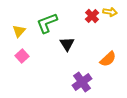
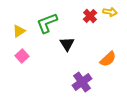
red cross: moved 2 px left
yellow triangle: rotated 16 degrees clockwise
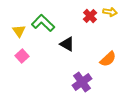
green L-shape: moved 4 px left; rotated 65 degrees clockwise
yellow triangle: rotated 32 degrees counterclockwise
black triangle: rotated 28 degrees counterclockwise
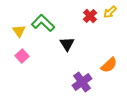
yellow arrow: rotated 128 degrees clockwise
black triangle: rotated 28 degrees clockwise
orange semicircle: moved 1 px right, 6 px down
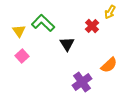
yellow arrow: rotated 16 degrees counterclockwise
red cross: moved 2 px right, 10 px down
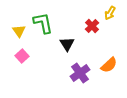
yellow arrow: moved 1 px down
green L-shape: rotated 35 degrees clockwise
purple cross: moved 2 px left, 9 px up
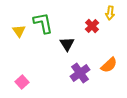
yellow arrow: rotated 24 degrees counterclockwise
pink square: moved 26 px down
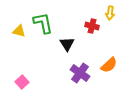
red cross: rotated 32 degrees counterclockwise
yellow triangle: rotated 40 degrees counterclockwise
purple cross: rotated 18 degrees counterclockwise
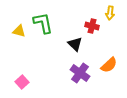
black triangle: moved 8 px right; rotated 14 degrees counterclockwise
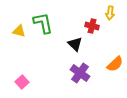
orange semicircle: moved 6 px right, 1 px up
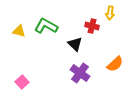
green L-shape: moved 3 px right, 3 px down; rotated 50 degrees counterclockwise
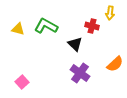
yellow triangle: moved 1 px left, 2 px up
